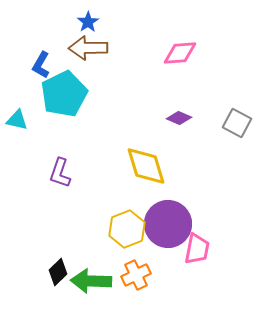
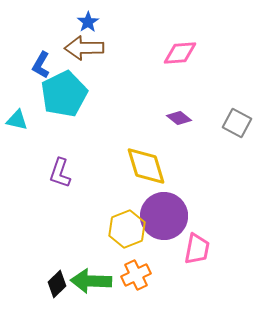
brown arrow: moved 4 px left
purple diamond: rotated 15 degrees clockwise
purple circle: moved 4 px left, 8 px up
black diamond: moved 1 px left, 12 px down
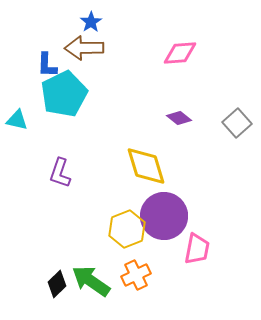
blue star: moved 3 px right
blue L-shape: moved 6 px right; rotated 28 degrees counterclockwise
gray square: rotated 20 degrees clockwise
green arrow: rotated 33 degrees clockwise
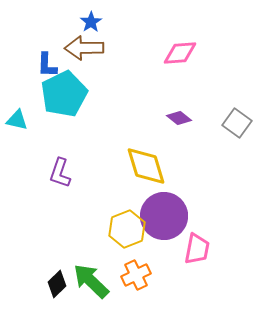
gray square: rotated 12 degrees counterclockwise
green arrow: rotated 9 degrees clockwise
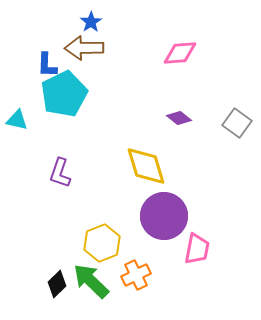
yellow hexagon: moved 25 px left, 14 px down
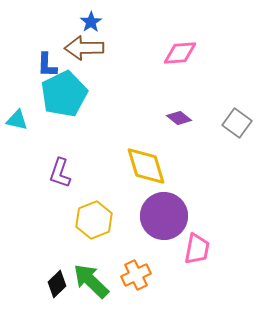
yellow hexagon: moved 8 px left, 23 px up
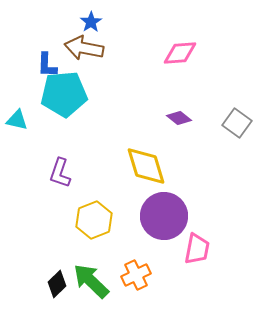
brown arrow: rotated 12 degrees clockwise
cyan pentagon: rotated 21 degrees clockwise
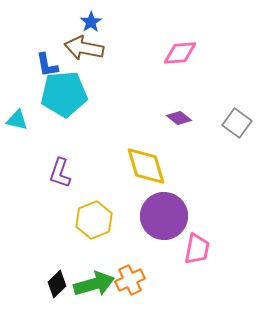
blue L-shape: rotated 12 degrees counterclockwise
orange cross: moved 6 px left, 5 px down
green arrow: moved 3 px right, 3 px down; rotated 120 degrees clockwise
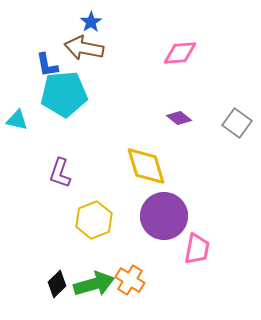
orange cross: rotated 32 degrees counterclockwise
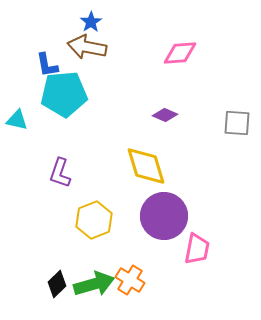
brown arrow: moved 3 px right, 1 px up
purple diamond: moved 14 px left, 3 px up; rotated 15 degrees counterclockwise
gray square: rotated 32 degrees counterclockwise
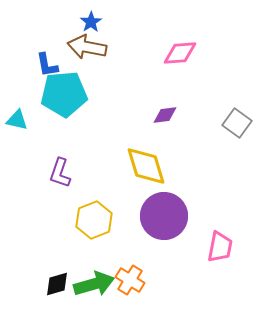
purple diamond: rotated 30 degrees counterclockwise
gray square: rotated 32 degrees clockwise
pink trapezoid: moved 23 px right, 2 px up
black diamond: rotated 28 degrees clockwise
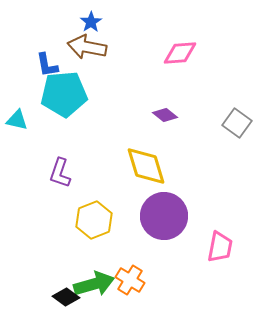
purple diamond: rotated 45 degrees clockwise
black diamond: moved 9 px right, 13 px down; rotated 52 degrees clockwise
